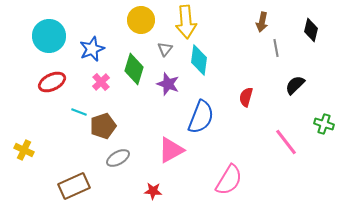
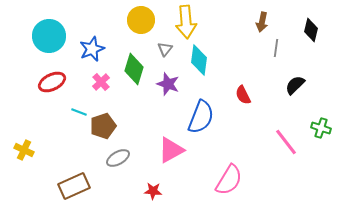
gray line: rotated 18 degrees clockwise
red semicircle: moved 3 px left, 2 px up; rotated 42 degrees counterclockwise
green cross: moved 3 px left, 4 px down
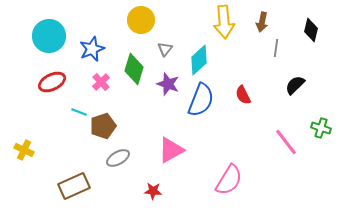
yellow arrow: moved 38 px right
cyan diamond: rotated 40 degrees clockwise
blue semicircle: moved 17 px up
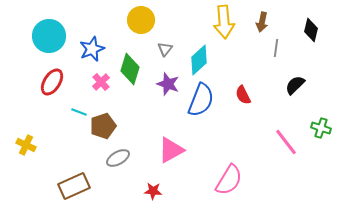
green diamond: moved 4 px left
red ellipse: rotated 32 degrees counterclockwise
yellow cross: moved 2 px right, 5 px up
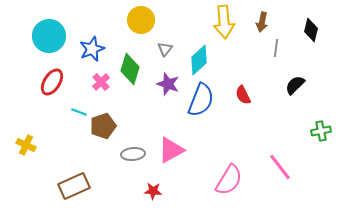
green cross: moved 3 px down; rotated 30 degrees counterclockwise
pink line: moved 6 px left, 25 px down
gray ellipse: moved 15 px right, 4 px up; rotated 25 degrees clockwise
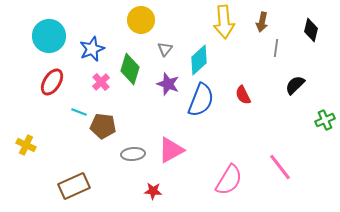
brown pentagon: rotated 25 degrees clockwise
green cross: moved 4 px right, 11 px up; rotated 12 degrees counterclockwise
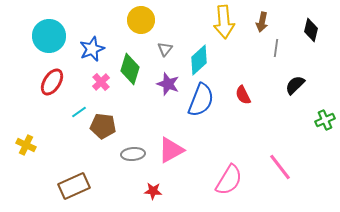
cyan line: rotated 56 degrees counterclockwise
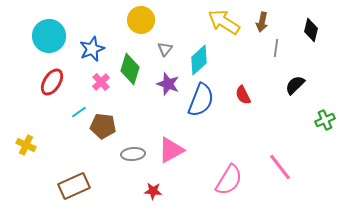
yellow arrow: rotated 128 degrees clockwise
